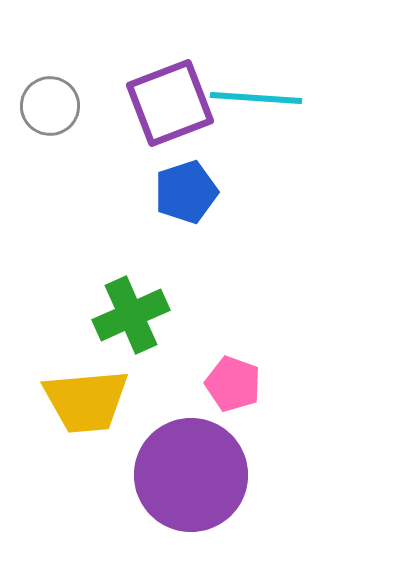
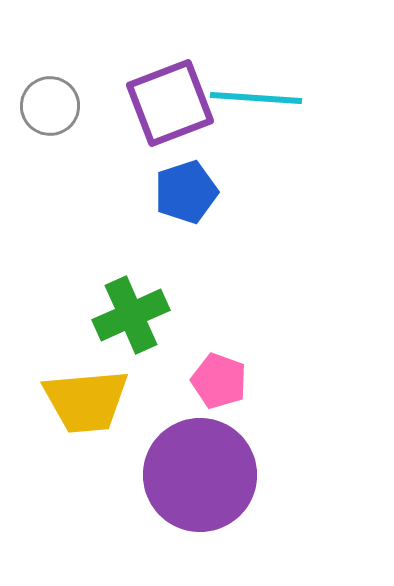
pink pentagon: moved 14 px left, 3 px up
purple circle: moved 9 px right
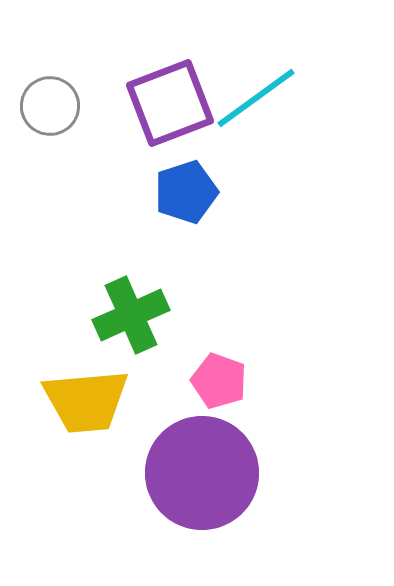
cyan line: rotated 40 degrees counterclockwise
purple circle: moved 2 px right, 2 px up
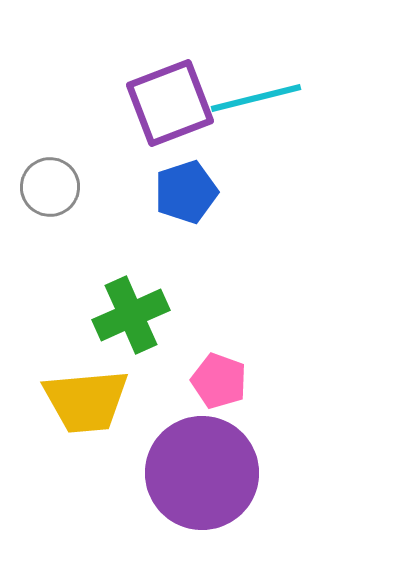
cyan line: rotated 22 degrees clockwise
gray circle: moved 81 px down
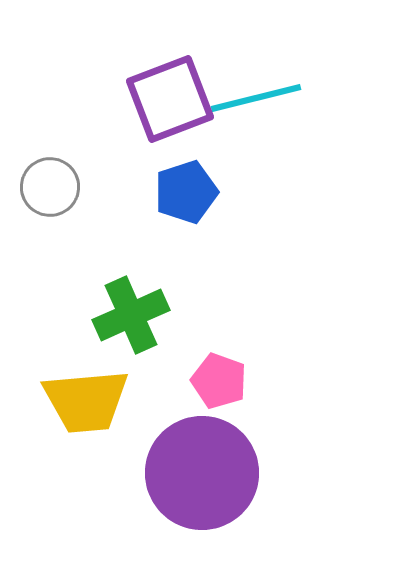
purple square: moved 4 px up
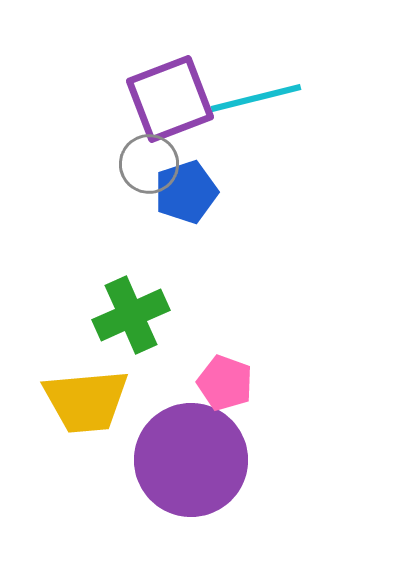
gray circle: moved 99 px right, 23 px up
pink pentagon: moved 6 px right, 2 px down
purple circle: moved 11 px left, 13 px up
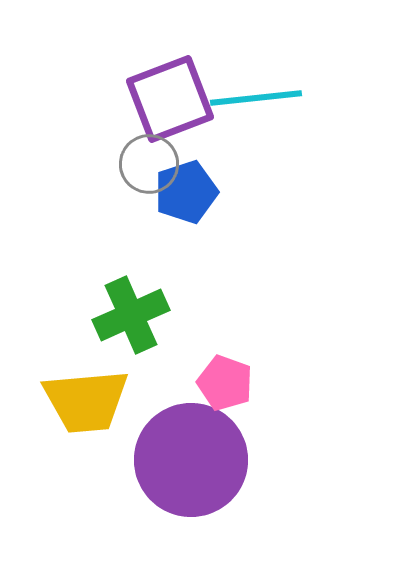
cyan line: rotated 8 degrees clockwise
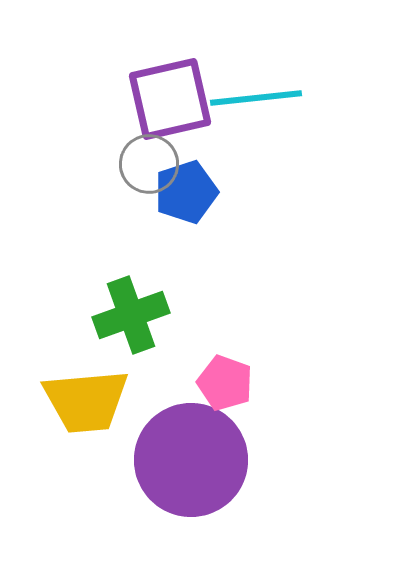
purple square: rotated 8 degrees clockwise
green cross: rotated 4 degrees clockwise
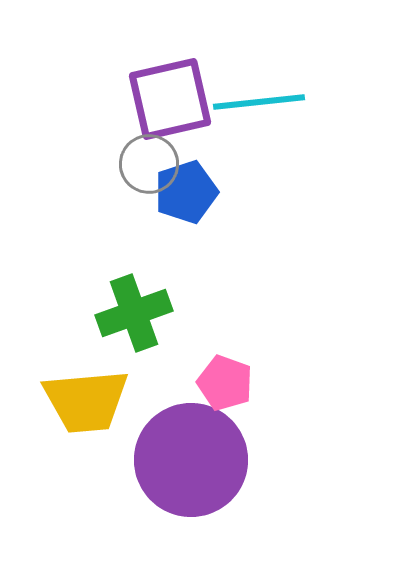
cyan line: moved 3 px right, 4 px down
green cross: moved 3 px right, 2 px up
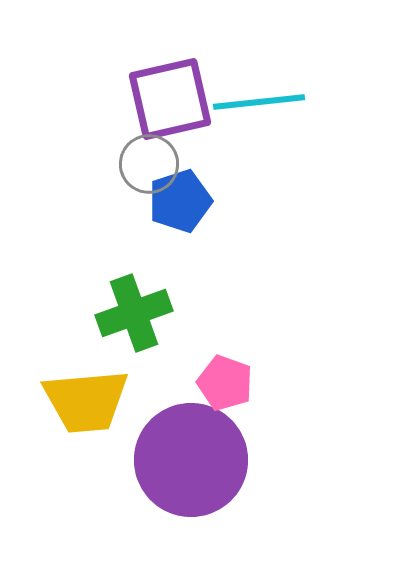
blue pentagon: moved 6 px left, 9 px down
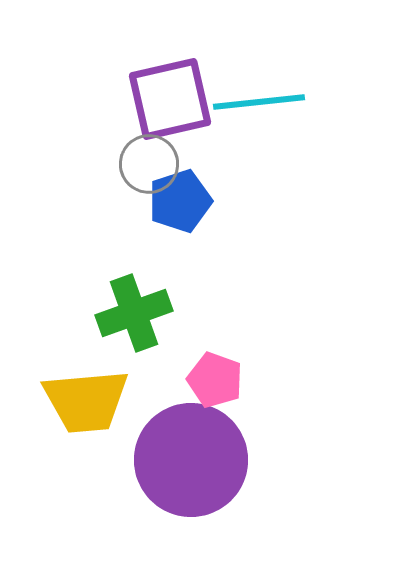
pink pentagon: moved 10 px left, 3 px up
